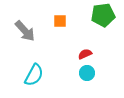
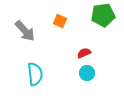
orange square: rotated 24 degrees clockwise
red semicircle: moved 1 px left, 1 px up
cyan semicircle: moved 1 px right, 1 px up; rotated 35 degrees counterclockwise
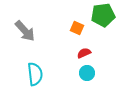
orange square: moved 17 px right, 7 px down
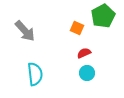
green pentagon: moved 1 px down; rotated 20 degrees counterclockwise
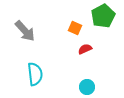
orange square: moved 2 px left
red semicircle: moved 1 px right, 4 px up
cyan circle: moved 14 px down
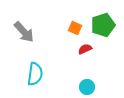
green pentagon: moved 9 px down; rotated 10 degrees clockwise
gray arrow: moved 1 px left, 1 px down
cyan semicircle: rotated 15 degrees clockwise
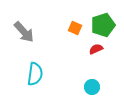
red semicircle: moved 11 px right
cyan circle: moved 5 px right
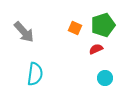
cyan circle: moved 13 px right, 9 px up
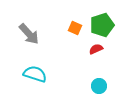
green pentagon: moved 1 px left
gray arrow: moved 5 px right, 2 px down
cyan semicircle: rotated 80 degrees counterclockwise
cyan circle: moved 6 px left, 8 px down
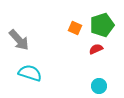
gray arrow: moved 10 px left, 6 px down
cyan semicircle: moved 5 px left, 1 px up
